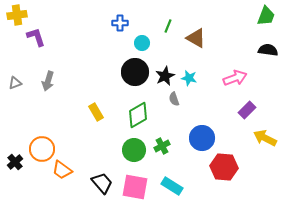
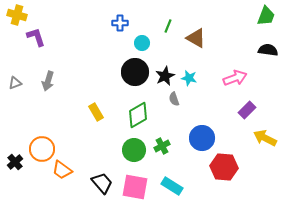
yellow cross: rotated 24 degrees clockwise
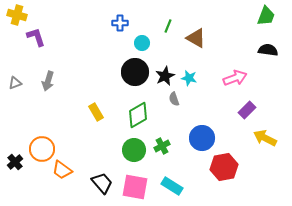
red hexagon: rotated 16 degrees counterclockwise
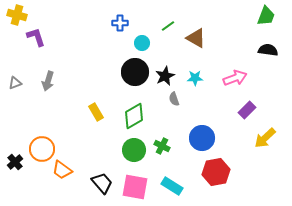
green line: rotated 32 degrees clockwise
cyan star: moved 6 px right; rotated 14 degrees counterclockwise
green diamond: moved 4 px left, 1 px down
yellow arrow: rotated 70 degrees counterclockwise
green cross: rotated 35 degrees counterclockwise
red hexagon: moved 8 px left, 5 px down
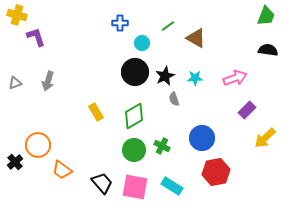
orange circle: moved 4 px left, 4 px up
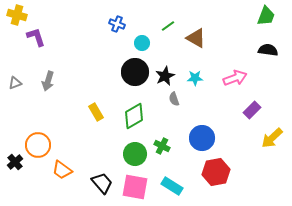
blue cross: moved 3 px left, 1 px down; rotated 21 degrees clockwise
purple rectangle: moved 5 px right
yellow arrow: moved 7 px right
green circle: moved 1 px right, 4 px down
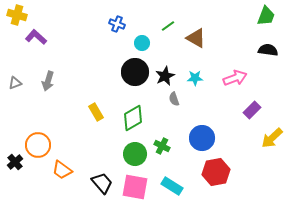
purple L-shape: rotated 30 degrees counterclockwise
green diamond: moved 1 px left, 2 px down
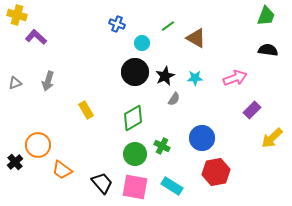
gray semicircle: rotated 128 degrees counterclockwise
yellow rectangle: moved 10 px left, 2 px up
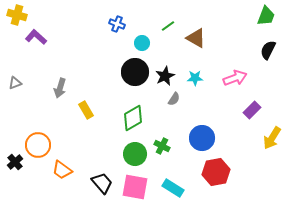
black semicircle: rotated 72 degrees counterclockwise
gray arrow: moved 12 px right, 7 px down
yellow arrow: rotated 15 degrees counterclockwise
cyan rectangle: moved 1 px right, 2 px down
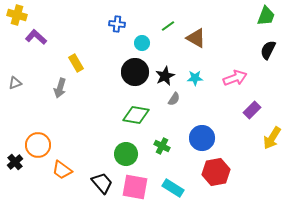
blue cross: rotated 14 degrees counterclockwise
yellow rectangle: moved 10 px left, 47 px up
green diamond: moved 3 px right, 3 px up; rotated 40 degrees clockwise
green circle: moved 9 px left
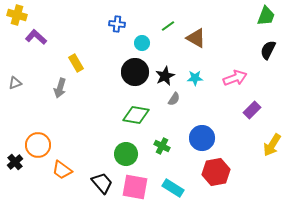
yellow arrow: moved 7 px down
